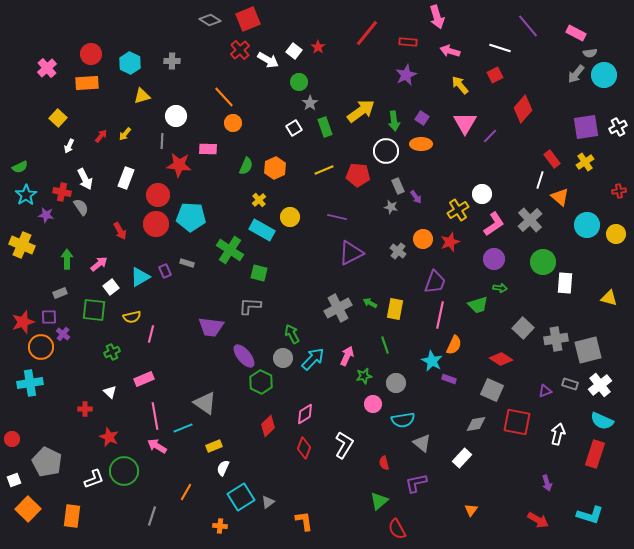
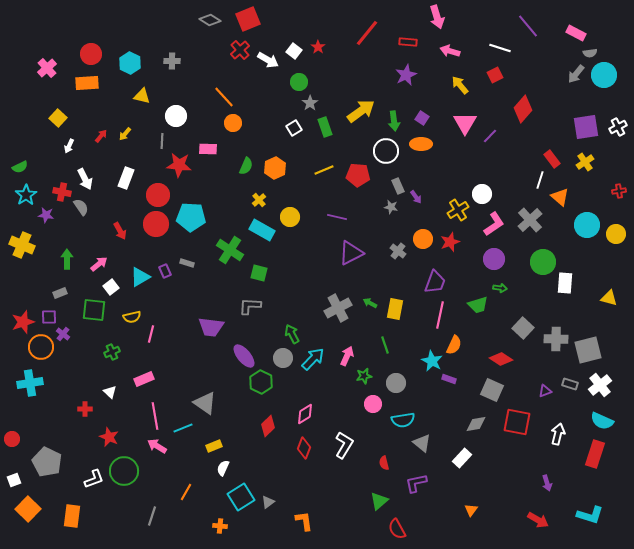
yellow triangle at (142, 96): rotated 30 degrees clockwise
gray cross at (556, 339): rotated 10 degrees clockwise
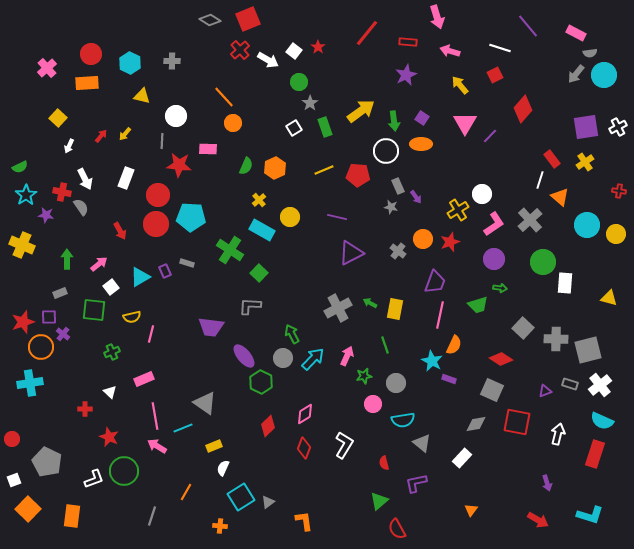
red cross at (619, 191): rotated 16 degrees clockwise
green square at (259, 273): rotated 30 degrees clockwise
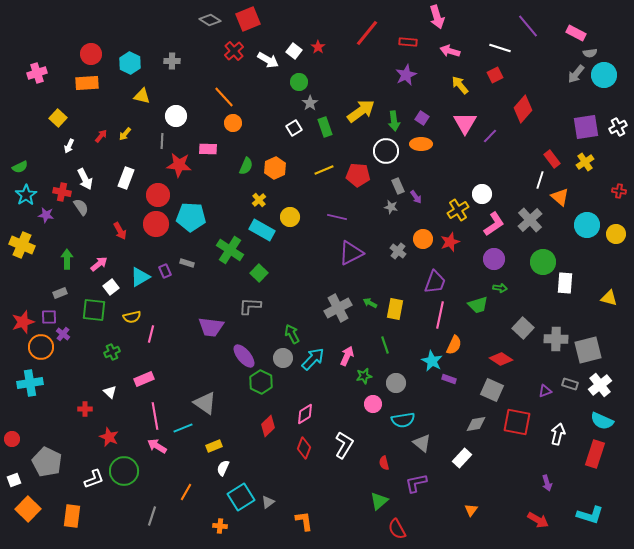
red cross at (240, 50): moved 6 px left, 1 px down
pink cross at (47, 68): moved 10 px left, 5 px down; rotated 24 degrees clockwise
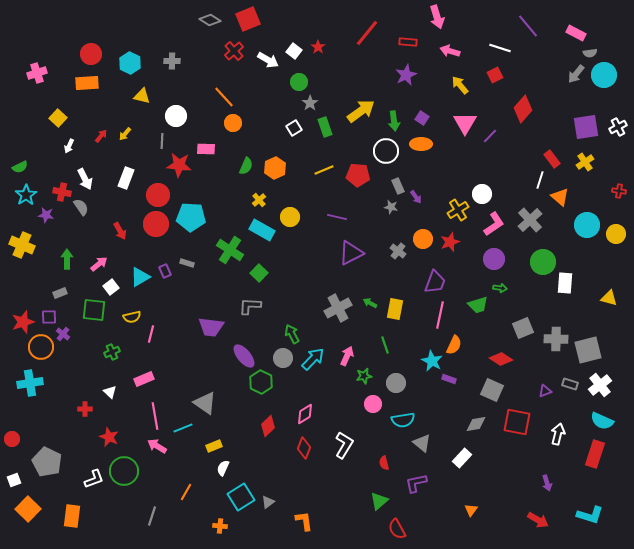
pink rectangle at (208, 149): moved 2 px left
gray square at (523, 328): rotated 25 degrees clockwise
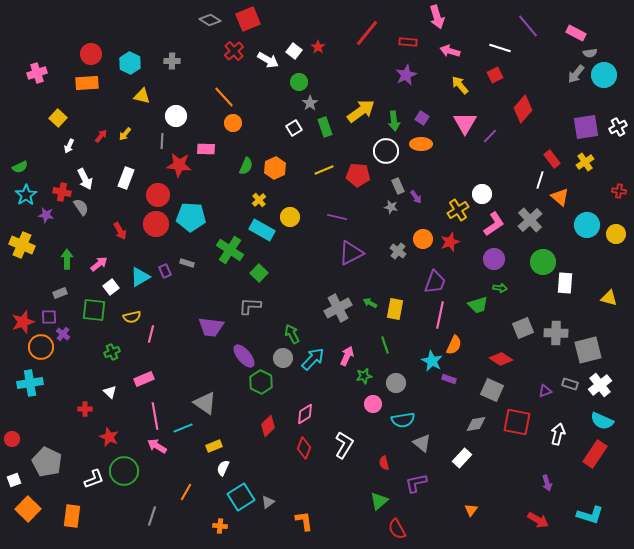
gray cross at (556, 339): moved 6 px up
red rectangle at (595, 454): rotated 16 degrees clockwise
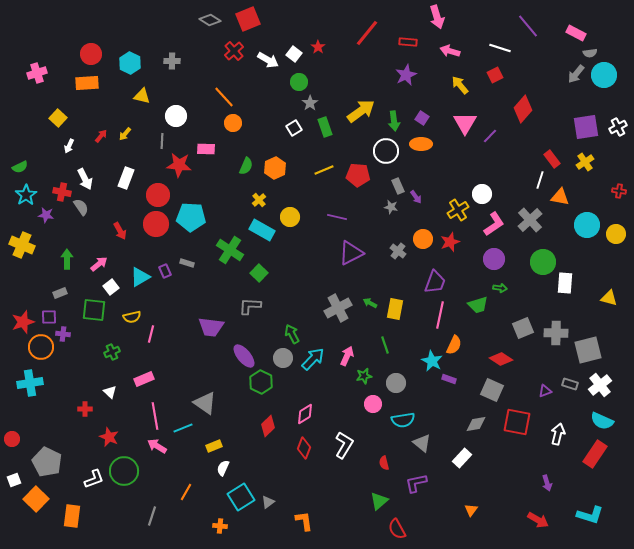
white square at (294, 51): moved 3 px down
orange triangle at (560, 197): rotated 30 degrees counterclockwise
purple cross at (63, 334): rotated 32 degrees counterclockwise
orange square at (28, 509): moved 8 px right, 10 px up
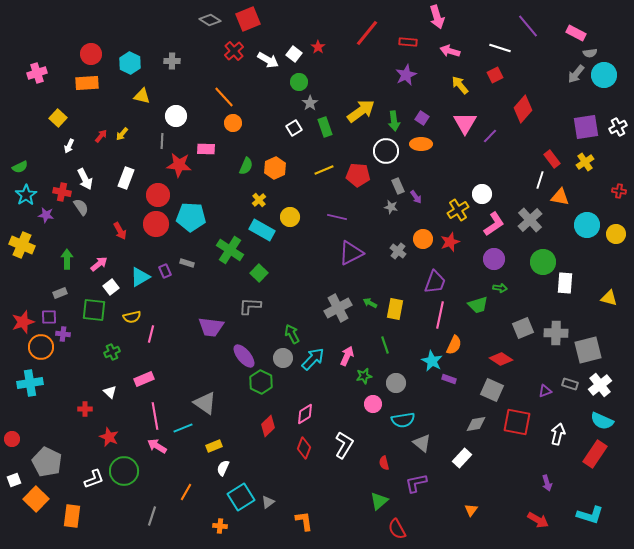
yellow arrow at (125, 134): moved 3 px left
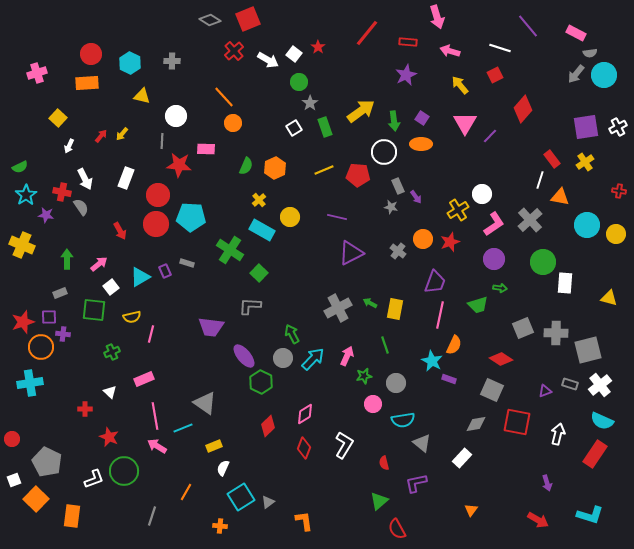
white circle at (386, 151): moved 2 px left, 1 px down
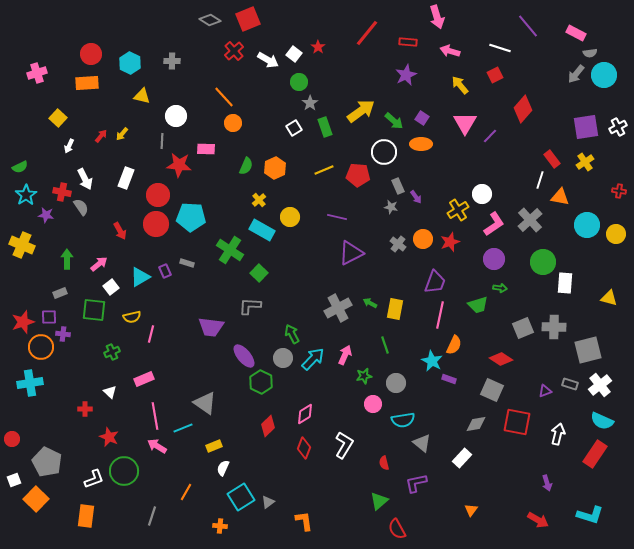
green arrow at (394, 121): rotated 42 degrees counterclockwise
gray cross at (398, 251): moved 7 px up
gray cross at (556, 333): moved 2 px left, 6 px up
pink arrow at (347, 356): moved 2 px left, 1 px up
orange rectangle at (72, 516): moved 14 px right
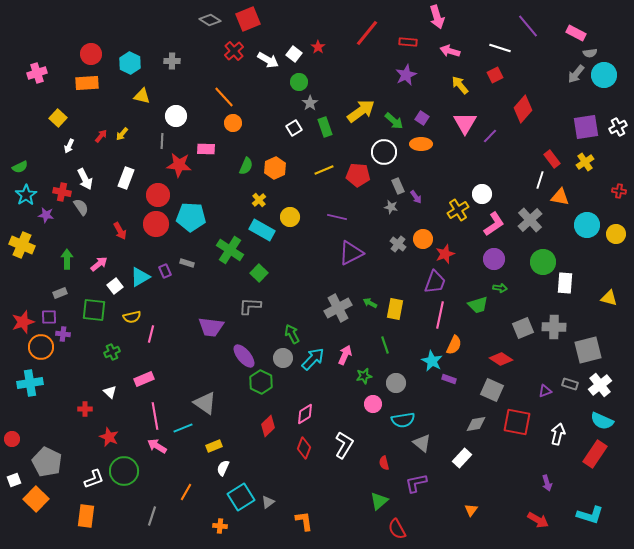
red star at (450, 242): moved 5 px left, 12 px down
white square at (111, 287): moved 4 px right, 1 px up
